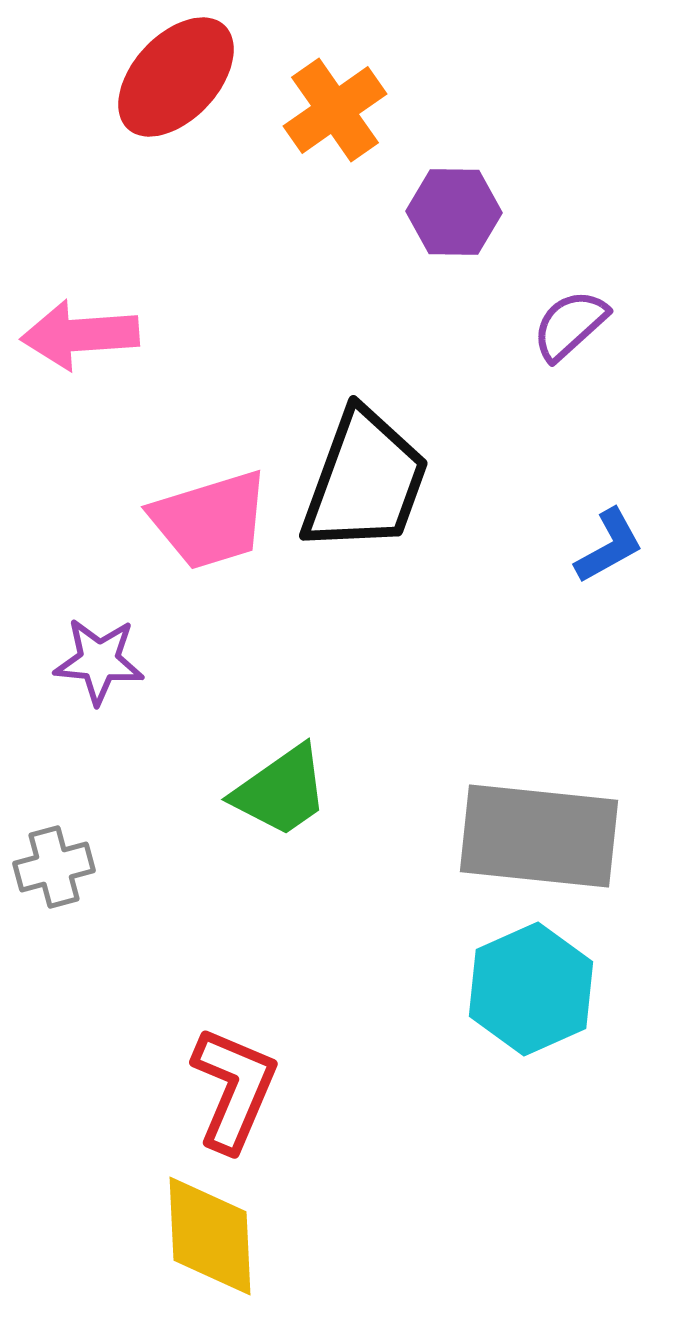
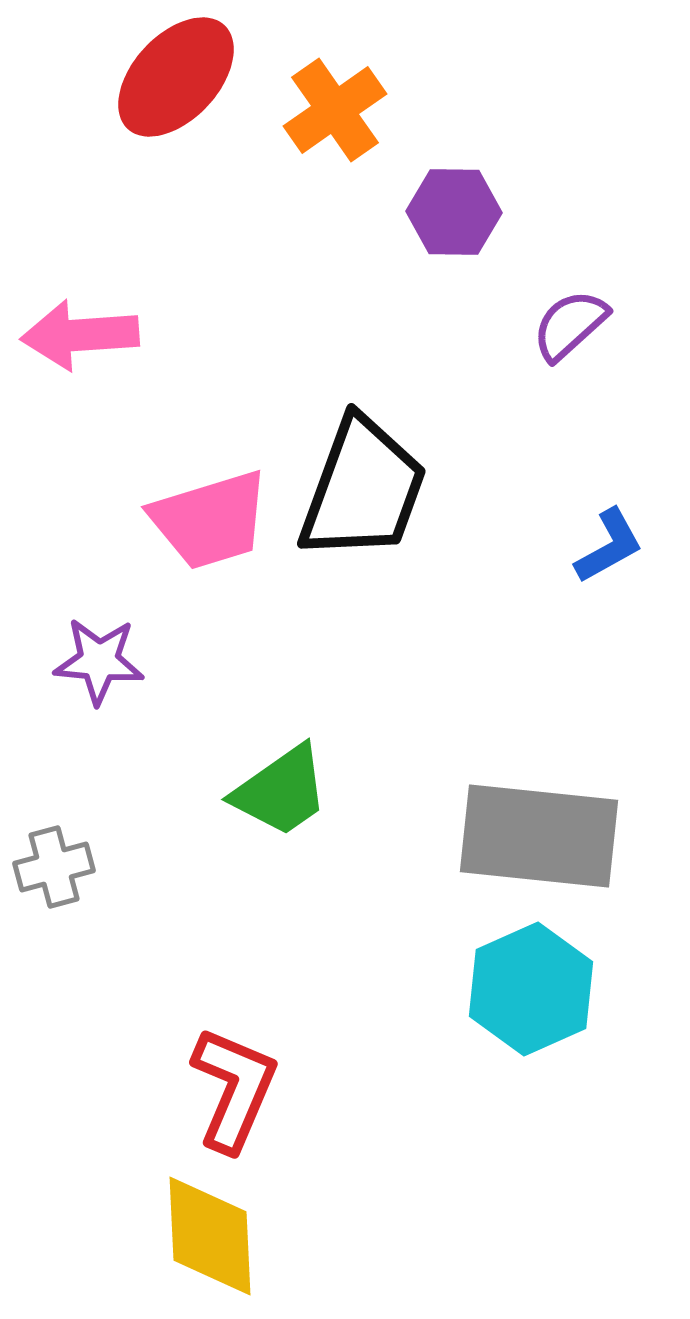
black trapezoid: moved 2 px left, 8 px down
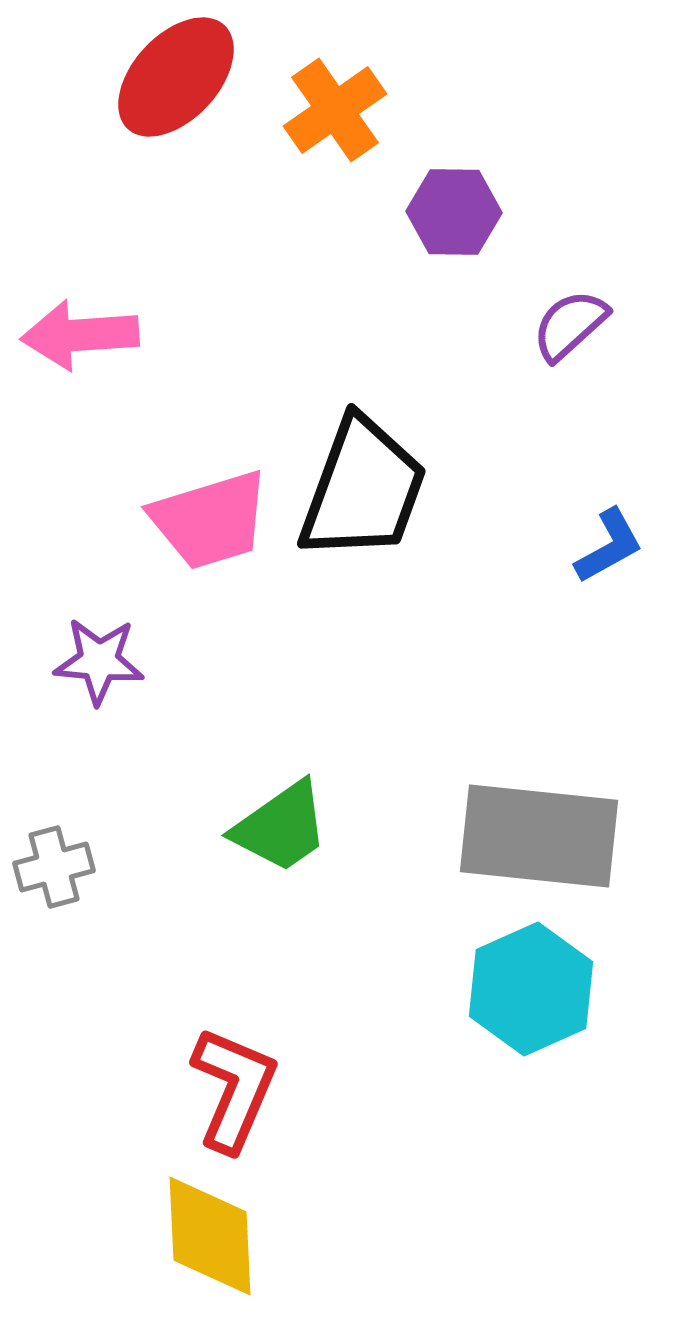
green trapezoid: moved 36 px down
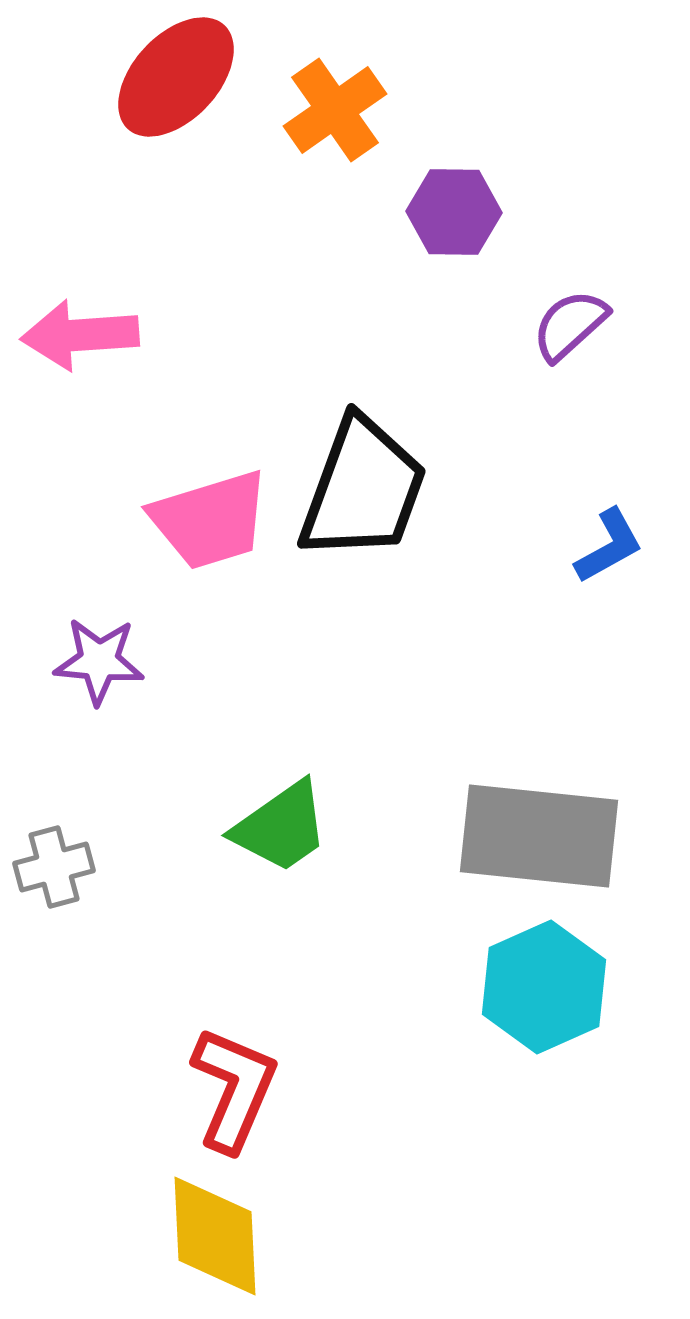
cyan hexagon: moved 13 px right, 2 px up
yellow diamond: moved 5 px right
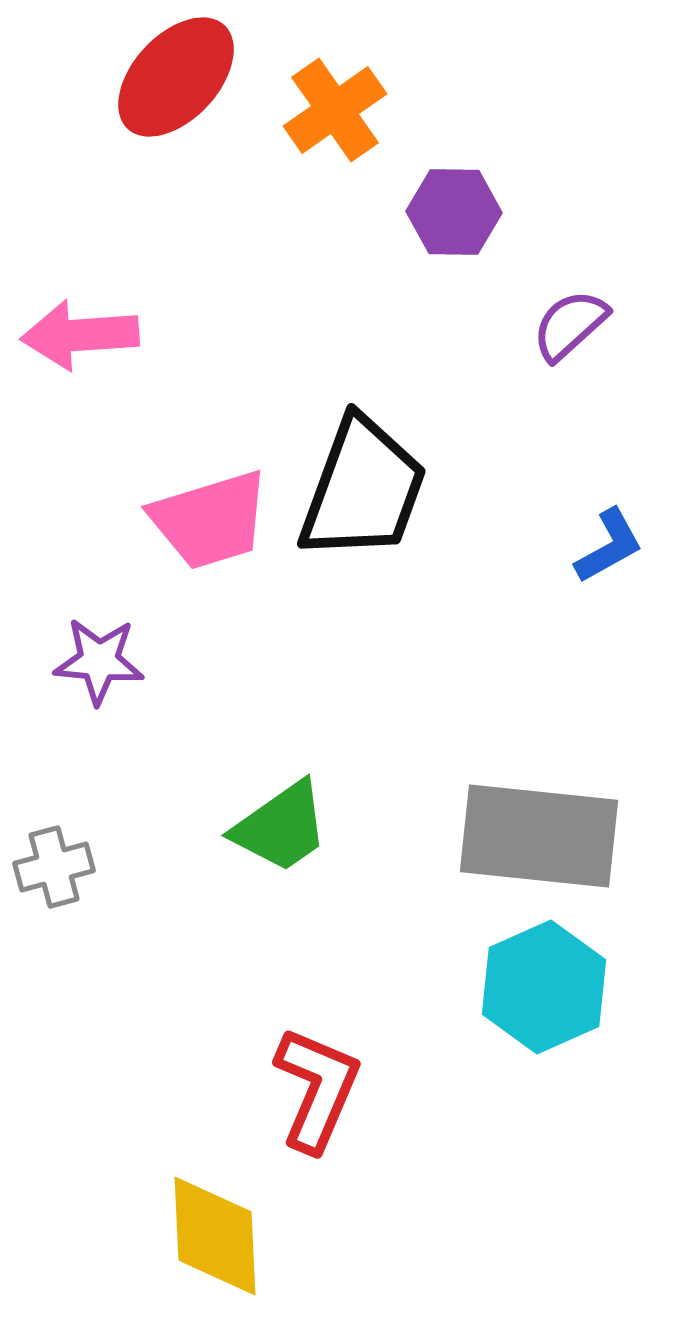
red L-shape: moved 83 px right
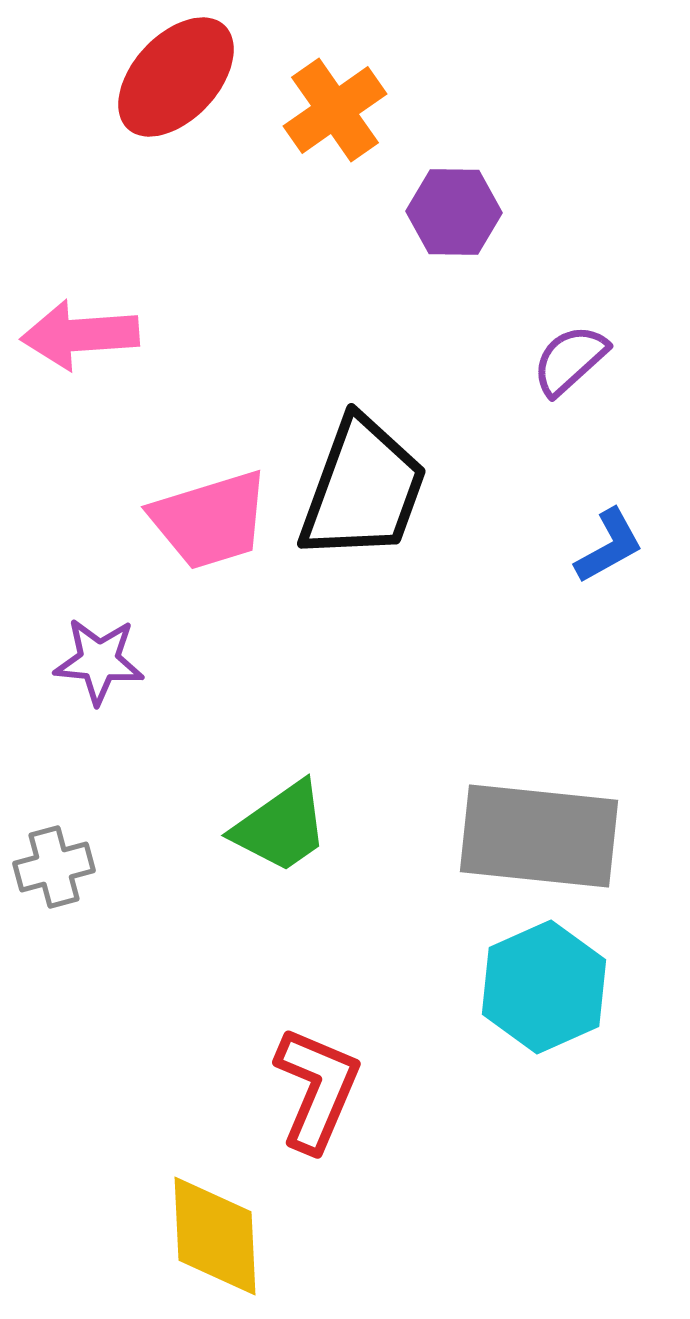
purple semicircle: moved 35 px down
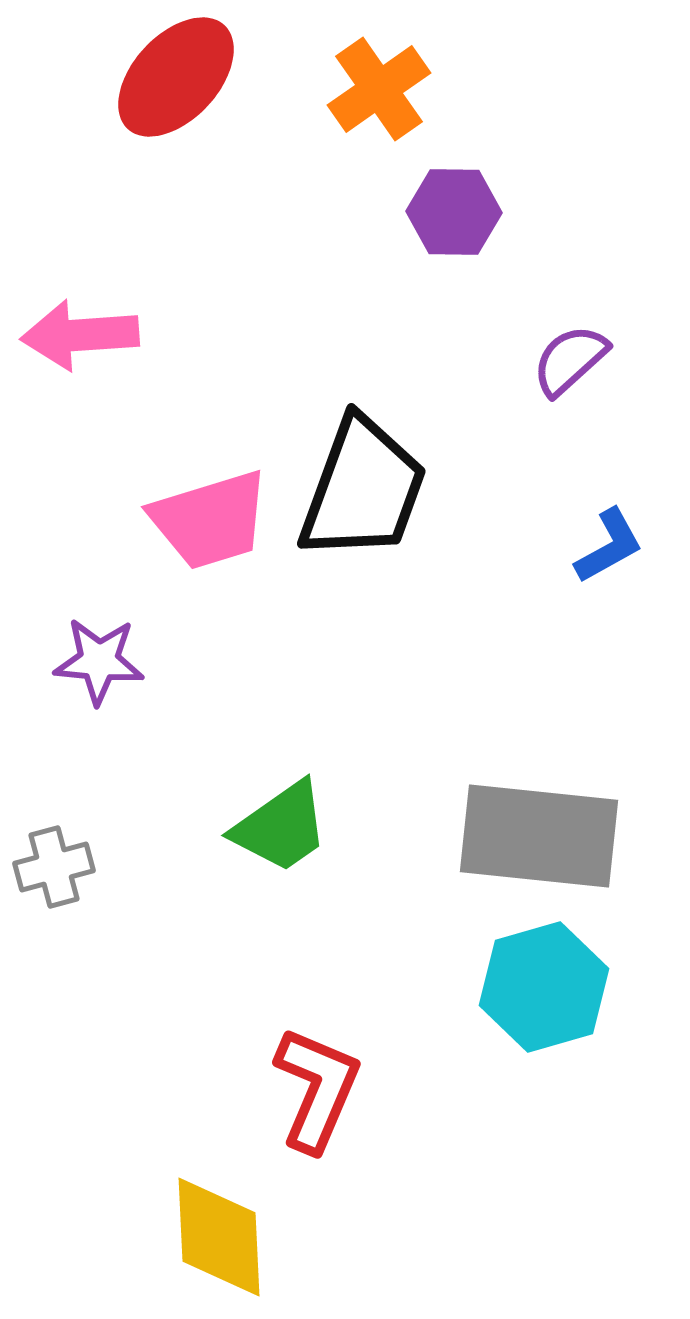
orange cross: moved 44 px right, 21 px up
cyan hexagon: rotated 8 degrees clockwise
yellow diamond: moved 4 px right, 1 px down
